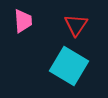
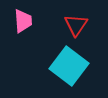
cyan square: rotated 6 degrees clockwise
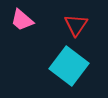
pink trapezoid: moved 1 px left, 1 px up; rotated 135 degrees clockwise
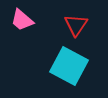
cyan square: rotated 9 degrees counterclockwise
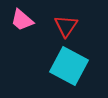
red triangle: moved 10 px left, 1 px down
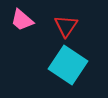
cyan square: moved 1 px left, 1 px up; rotated 6 degrees clockwise
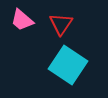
red triangle: moved 5 px left, 2 px up
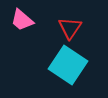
red triangle: moved 9 px right, 4 px down
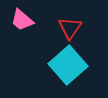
cyan square: rotated 15 degrees clockwise
